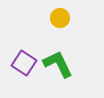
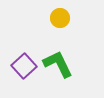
purple square: moved 3 px down; rotated 15 degrees clockwise
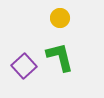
green L-shape: moved 2 px right, 7 px up; rotated 12 degrees clockwise
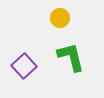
green L-shape: moved 11 px right
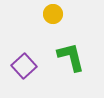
yellow circle: moved 7 px left, 4 px up
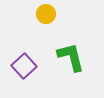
yellow circle: moved 7 px left
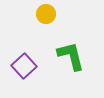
green L-shape: moved 1 px up
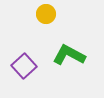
green L-shape: moved 2 px left, 1 px up; rotated 48 degrees counterclockwise
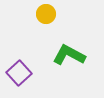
purple square: moved 5 px left, 7 px down
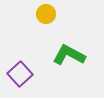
purple square: moved 1 px right, 1 px down
